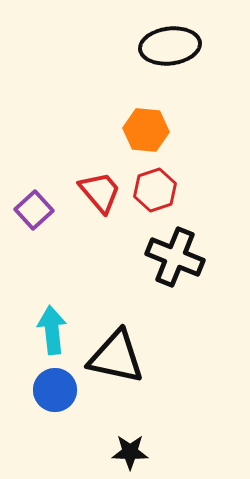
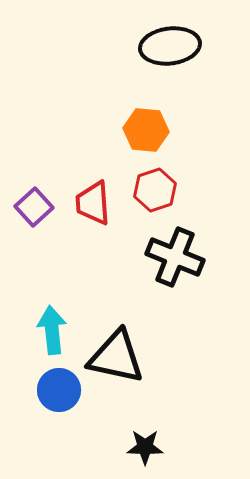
red trapezoid: moved 7 px left, 11 px down; rotated 144 degrees counterclockwise
purple square: moved 3 px up
blue circle: moved 4 px right
black star: moved 15 px right, 5 px up
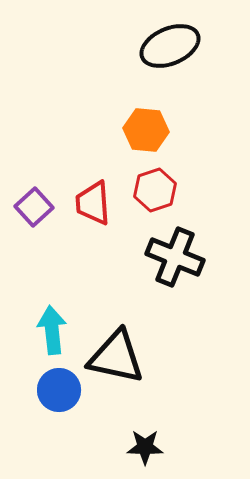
black ellipse: rotated 16 degrees counterclockwise
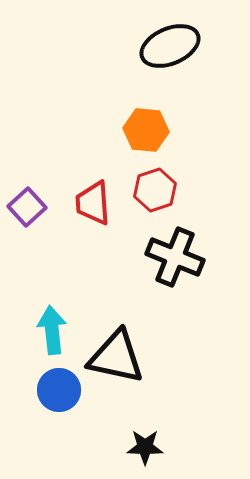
purple square: moved 7 px left
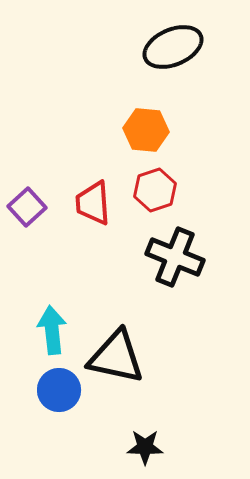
black ellipse: moved 3 px right, 1 px down
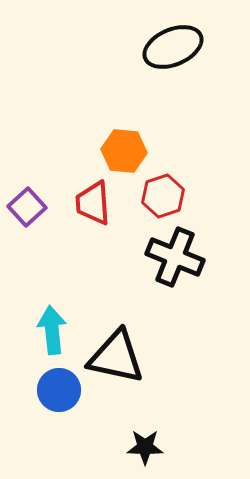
orange hexagon: moved 22 px left, 21 px down
red hexagon: moved 8 px right, 6 px down
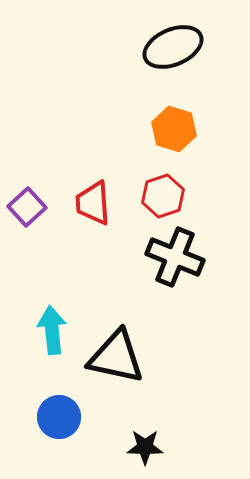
orange hexagon: moved 50 px right, 22 px up; rotated 12 degrees clockwise
blue circle: moved 27 px down
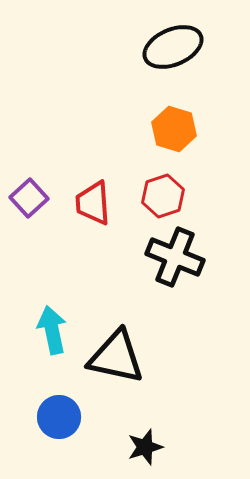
purple square: moved 2 px right, 9 px up
cyan arrow: rotated 6 degrees counterclockwise
black star: rotated 18 degrees counterclockwise
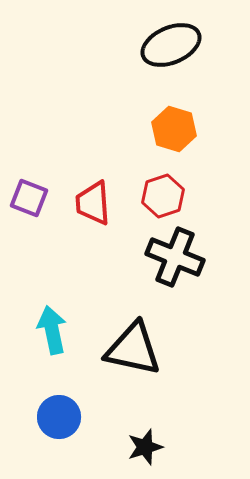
black ellipse: moved 2 px left, 2 px up
purple square: rotated 27 degrees counterclockwise
black triangle: moved 17 px right, 8 px up
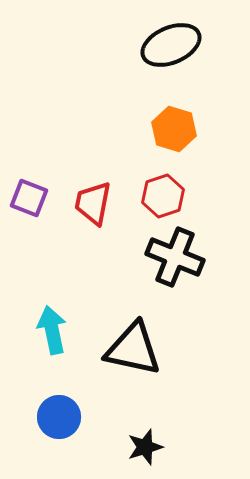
red trapezoid: rotated 15 degrees clockwise
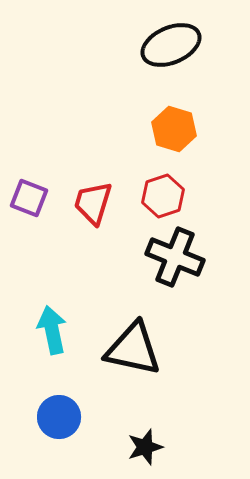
red trapezoid: rotated 6 degrees clockwise
